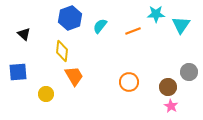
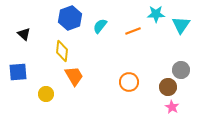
gray circle: moved 8 px left, 2 px up
pink star: moved 1 px right, 1 px down
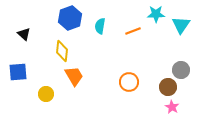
cyan semicircle: rotated 28 degrees counterclockwise
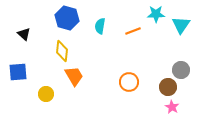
blue hexagon: moved 3 px left; rotated 25 degrees counterclockwise
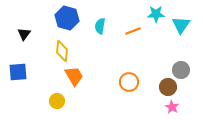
black triangle: rotated 24 degrees clockwise
yellow circle: moved 11 px right, 7 px down
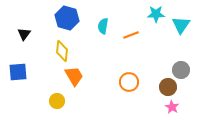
cyan semicircle: moved 3 px right
orange line: moved 2 px left, 4 px down
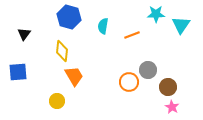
blue hexagon: moved 2 px right, 1 px up
orange line: moved 1 px right
gray circle: moved 33 px left
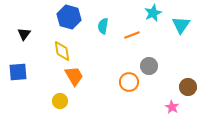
cyan star: moved 3 px left, 1 px up; rotated 24 degrees counterclockwise
yellow diamond: rotated 15 degrees counterclockwise
gray circle: moved 1 px right, 4 px up
brown circle: moved 20 px right
yellow circle: moved 3 px right
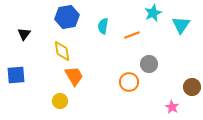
blue hexagon: moved 2 px left; rotated 25 degrees counterclockwise
gray circle: moved 2 px up
blue square: moved 2 px left, 3 px down
brown circle: moved 4 px right
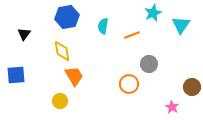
orange circle: moved 2 px down
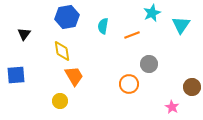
cyan star: moved 1 px left
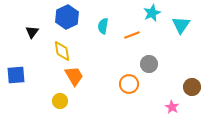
blue hexagon: rotated 15 degrees counterclockwise
black triangle: moved 8 px right, 2 px up
